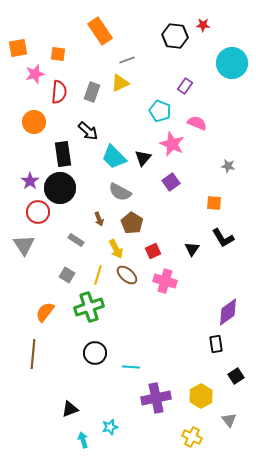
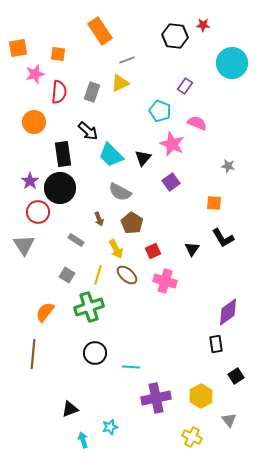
cyan trapezoid at (114, 157): moved 3 px left, 2 px up
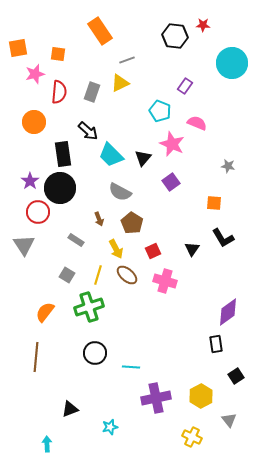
brown line at (33, 354): moved 3 px right, 3 px down
cyan arrow at (83, 440): moved 36 px left, 4 px down; rotated 14 degrees clockwise
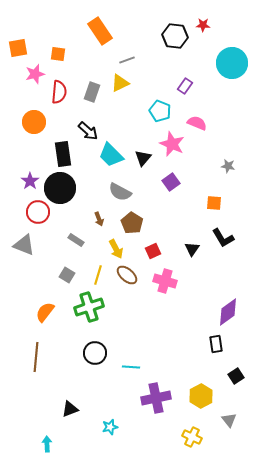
gray triangle at (24, 245): rotated 35 degrees counterclockwise
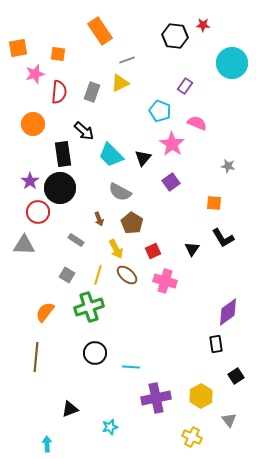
orange circle at (34, 122): moved 1 px left, 2 px down
black arrow at (88, 131): moved 4 px left
pink star at (172, 144): rotated 10 degrees clockwise
gray triangle at (24, 245): rotated 20 degrees counterclockwise
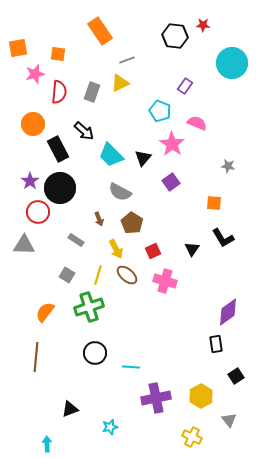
black rectangle at (63, 154): moved 5 px left, 5 px up; rotated 20 degrees counterclockwise
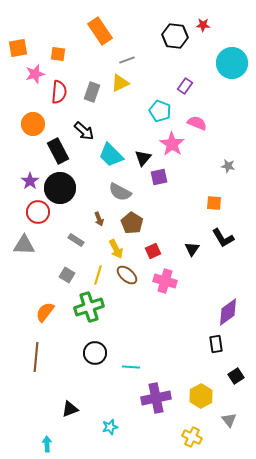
black rectangle at (58, 149): moved 2 px down
purple square at (171, 182): moved 12 px left, 5 px up; rotated 24 degrees clockwise
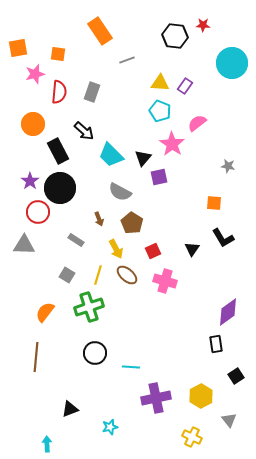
yellow triangle at (120, 83): moved 40 px right; rotated 30 degrees clockwise
pink semicircle at (197, 123): rotated 60 degrees counterclockwise
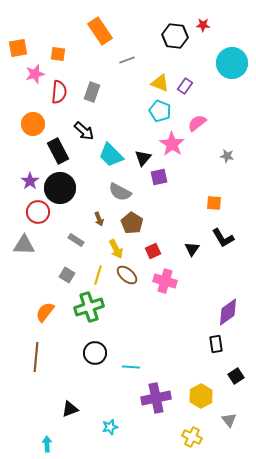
yellow triangle at (160, 83): rotated 18 degrees clockwise
gray star at (228, 166): moved 1 px left, 10 px up
